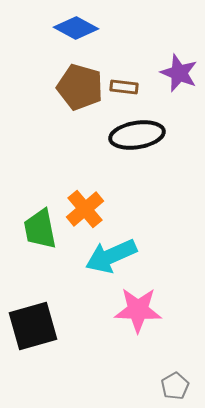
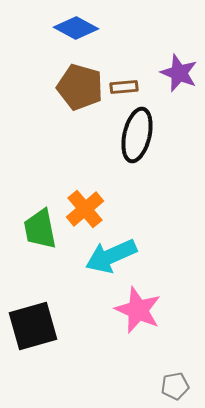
brown rectangle: rotated 12 degrees counterclockwise
black ellipse: rotated 68 degrees counterclockwise
pink star: rotated 21 degrees clockwise
gray pentagon: rotated 20 degrees clockwise
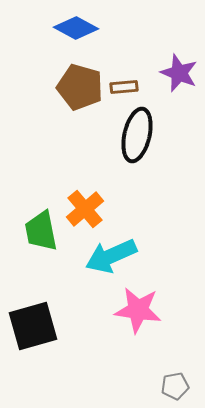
green trapezoid: moved 1 px right, 2 px down
pink star: rotated 15 degrees counterclockwise
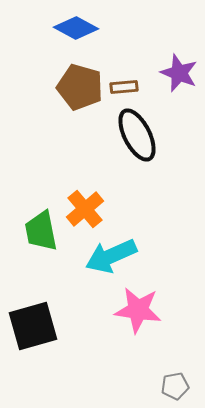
black ellipse: rotated 40 degrees counterclockwise
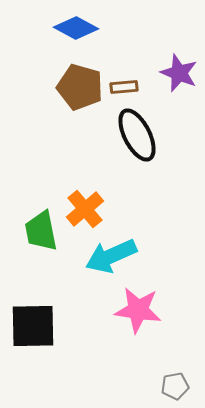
black square: rotated 15 degrees clockwise
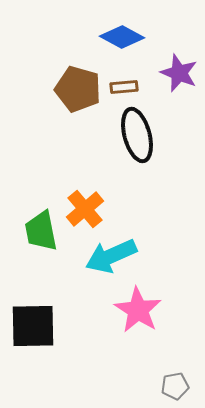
blue diamond: moved 46 px right, 9 px down
brown pentagon: moved 2 px left, 2 px down
black ellipse: rotated 12 degrees clockwise
pink star: rotated 24 degrees clockwise
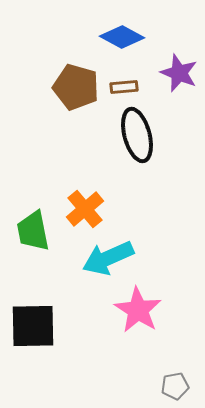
brown pentagon: moved 2 px left, 2 px up
green trapezoid: moved 8 px left
cyan arrow: moved 3 px left, 2 px down
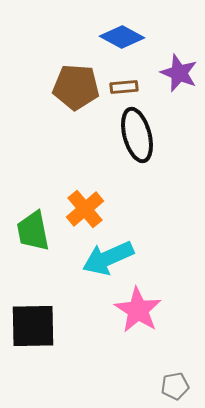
brown pentagon: rotated 12 degrees counterclockwise
